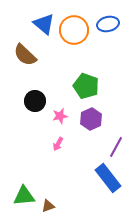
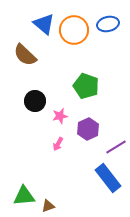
purple hexagon: moved 3 px left, 10 px down
purple line: rotated 30 degrees clockwise
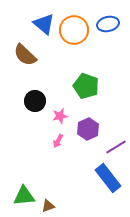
pink arrow: moved 3 px up
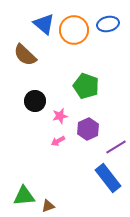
pink arrow: rotated 32 degrees clockwise
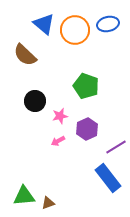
orange circle: moved 1 px right
purple hexagon: moved 1 px left
brown triangle: moved 3 px up
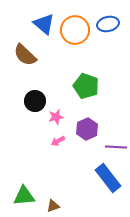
pink star: moved 4 px left, 1 px down
purple line: rotated 35 degrees clockwise
brown triangle: moved 5 px right, 3 px down
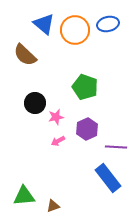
green pentagon: moved 1 px left, 1 px down
black circle: moved 2 px down
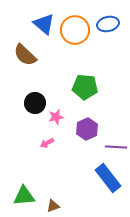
green pentagon: rotated 15 degrees counterclockwise
pink arrow: moved 11 px left, 2 px down
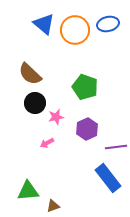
brown semicircle: moved 5 px right, 19 px down
green pentagon: rotated 15 degrees clockwise
purple line: rotated 10 degrees counterclockwise
green triangle: moved 4 px right, 5 px up
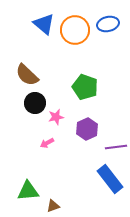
brown semicircle: moved 3 px left, 1 px down
blue rectangle: moved 2 px right, 1 px down
